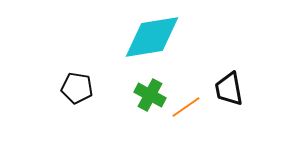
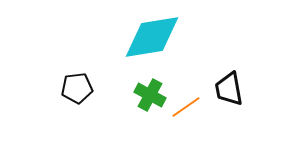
black pentagon: rotated 16 degrees counterclockwise
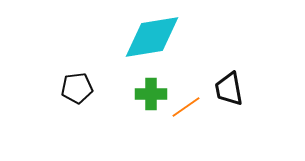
green cross: moved 1 px right, 1 px up; rotated 28 degrees counterclockwise
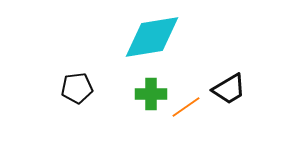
black trapezoid: rotated 111 degrees counterclockwise
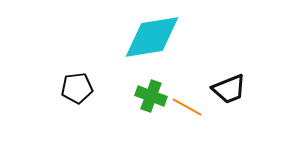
black trapezoid: rotated 9 degrees clockwise
green cross: moved 2 px down; rotated 20 degrees clockwise
orange line: moved 1 px right; rotated 64 degrees clockwise
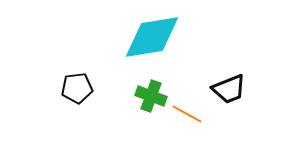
orange line: moved 7 px down
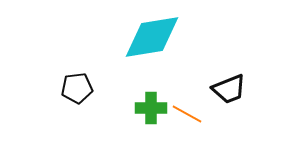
green cross: moved 12 px down; rotated 20 degrees counterclockwise
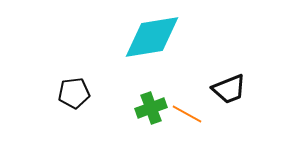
black pentagon: moved 3 px left, 5 px down
green cross: rotated 20 degrees counterclockwise
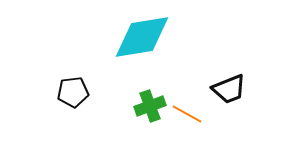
cyan diamond: moved 10 px left
black pentagon: moved 1 px left, 1 px up
green cross: moved 1 px left, 2 px up
